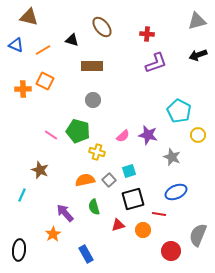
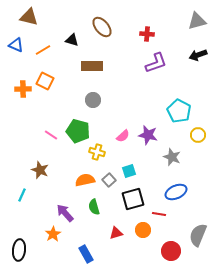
red triangle: moved 2 px left, 8 px down
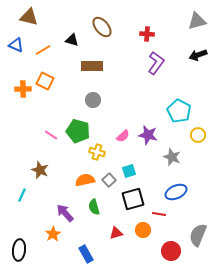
purple L-shape: rotated 35 degrees counterclockwise
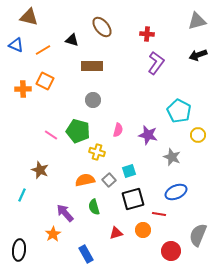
pink semicircle: moved 5 px left, 6 px up; rotated 32 degrees counterclockwise
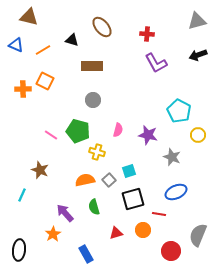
purple L-shape: rotated 115 degrees clockwise
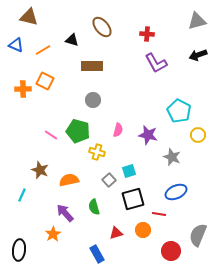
orange semicircle: moved 16 px left
blue rectangle: moved 11 px right
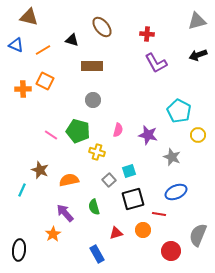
cyan line: moved 5 px up
